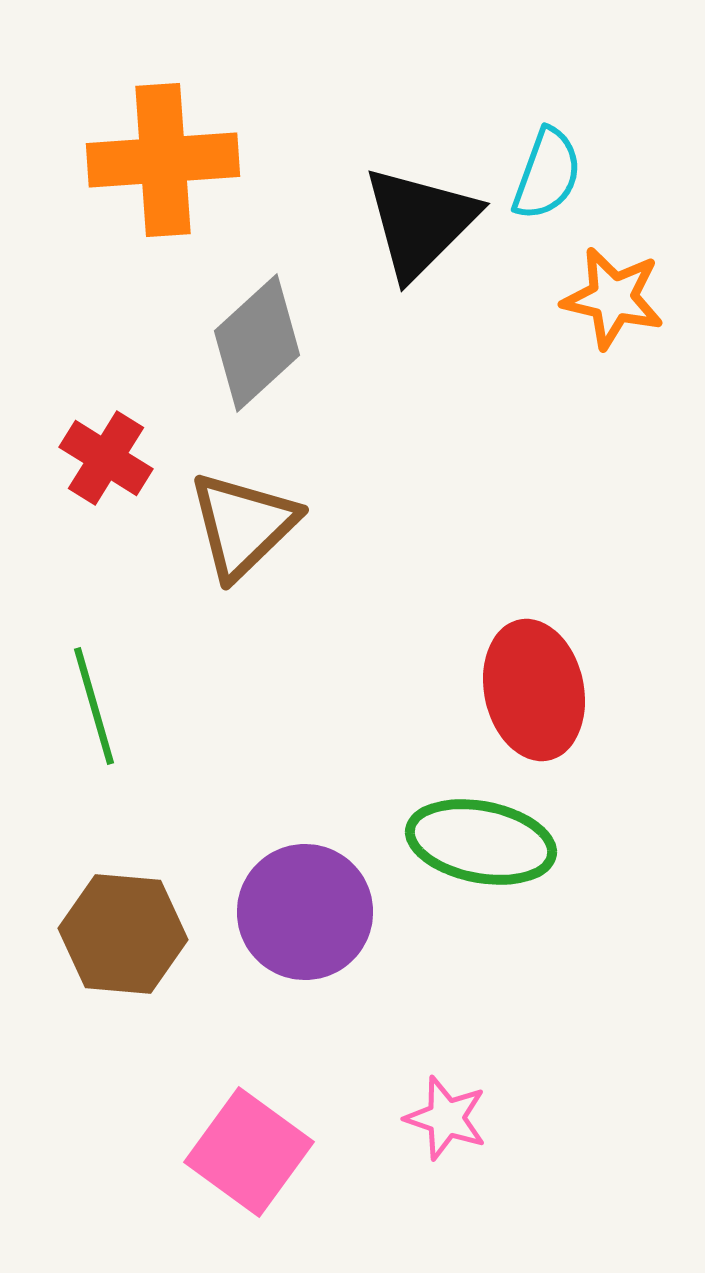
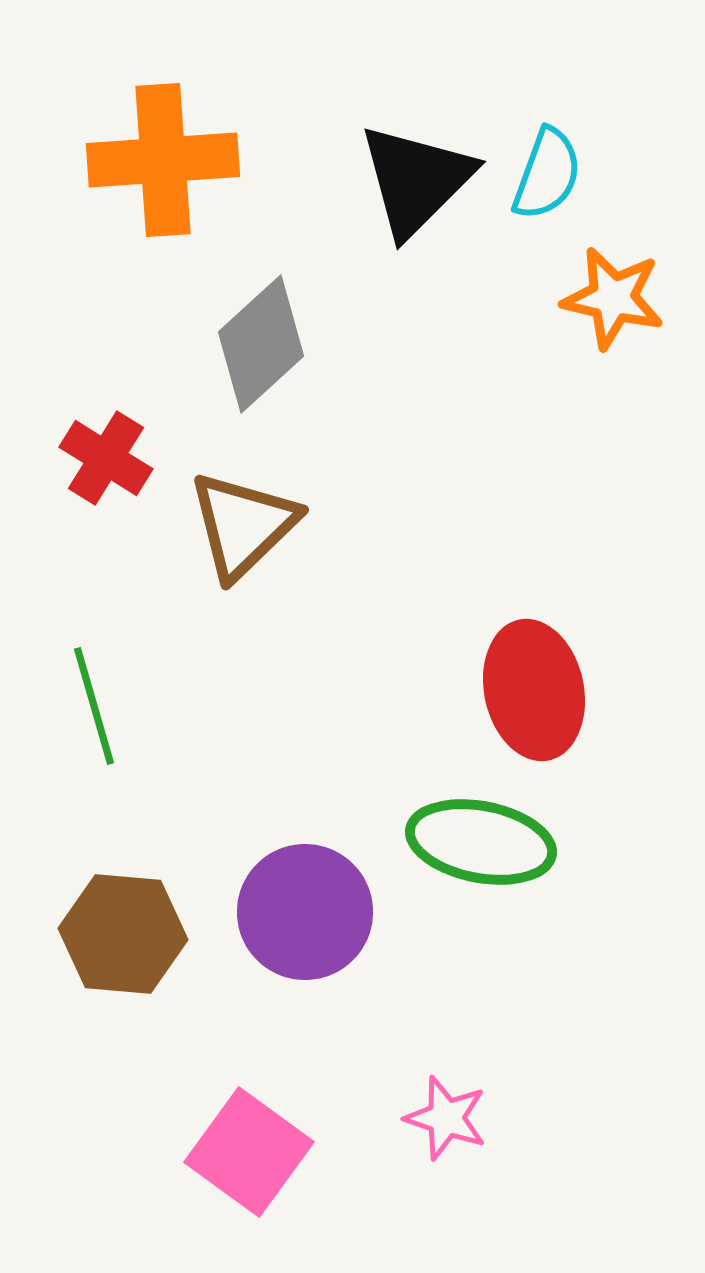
black triangle: moved 4 px left, 42 px up
gray diamond: moved 4 px right, 1 px down
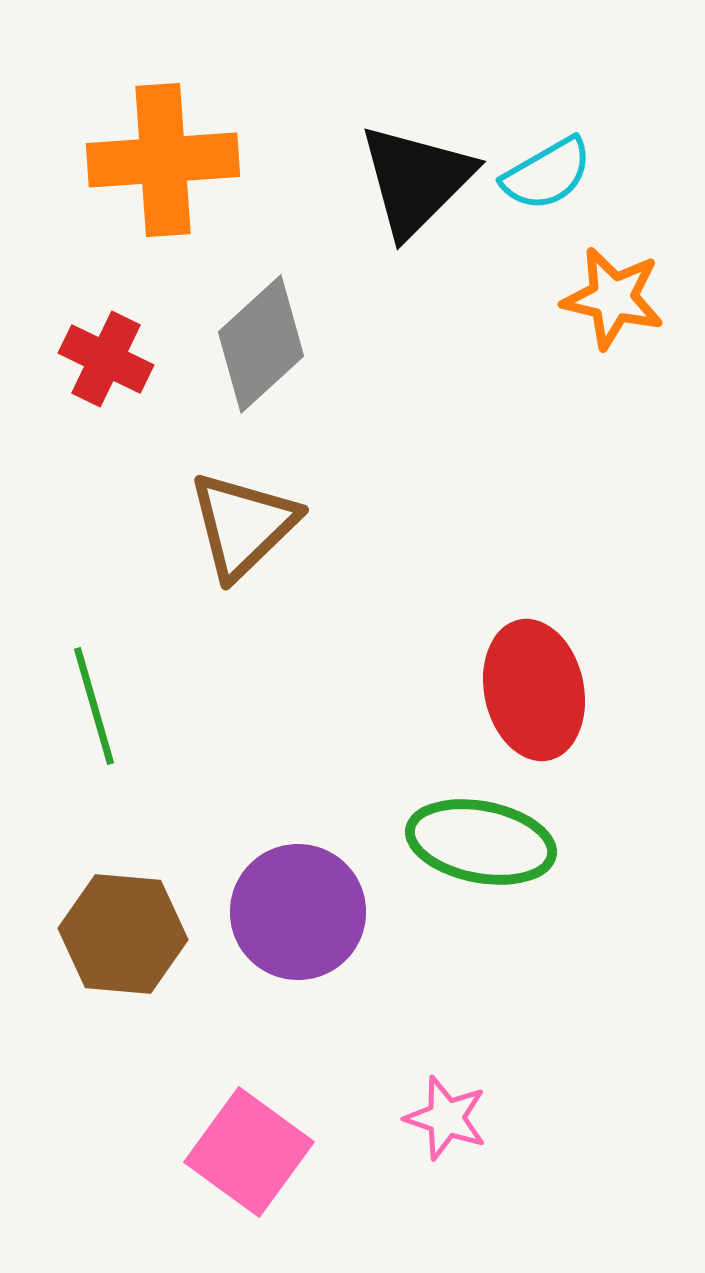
cyan semicircle: rotated 40 degrees clockwise
red cross: moved 99 px up; rotated 6 degrees counterclockwise
purple circle: moved 7 px left
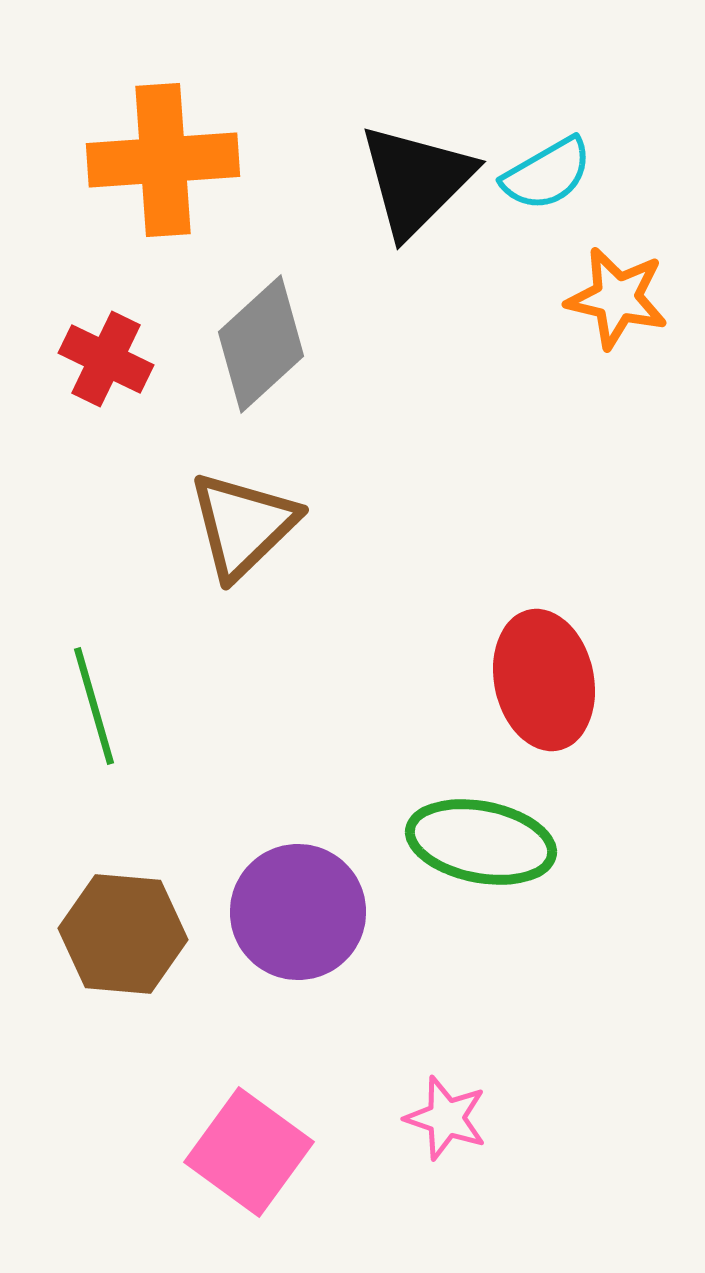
orange star: moved 4 px right
red ellipse: moved 10 px right, 10 px up
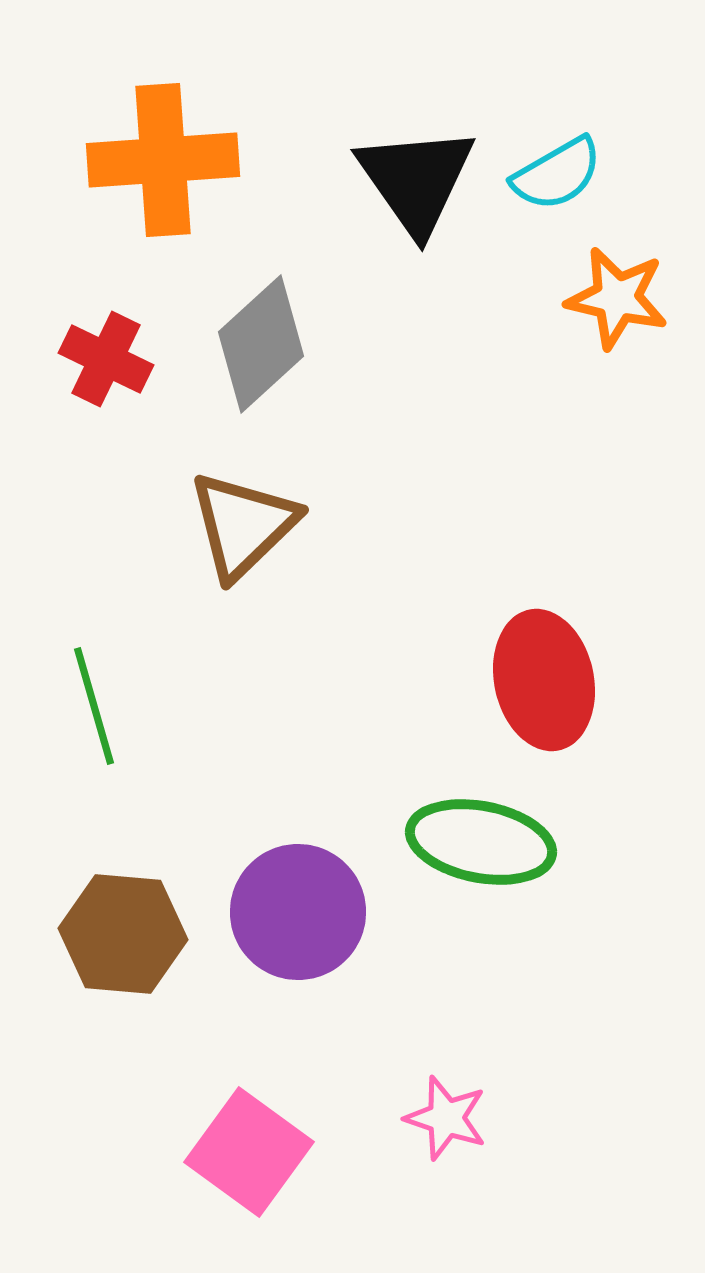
cyan semicircle: moved 10 px right
black triangle: rotated 20 degrees counterclockwise
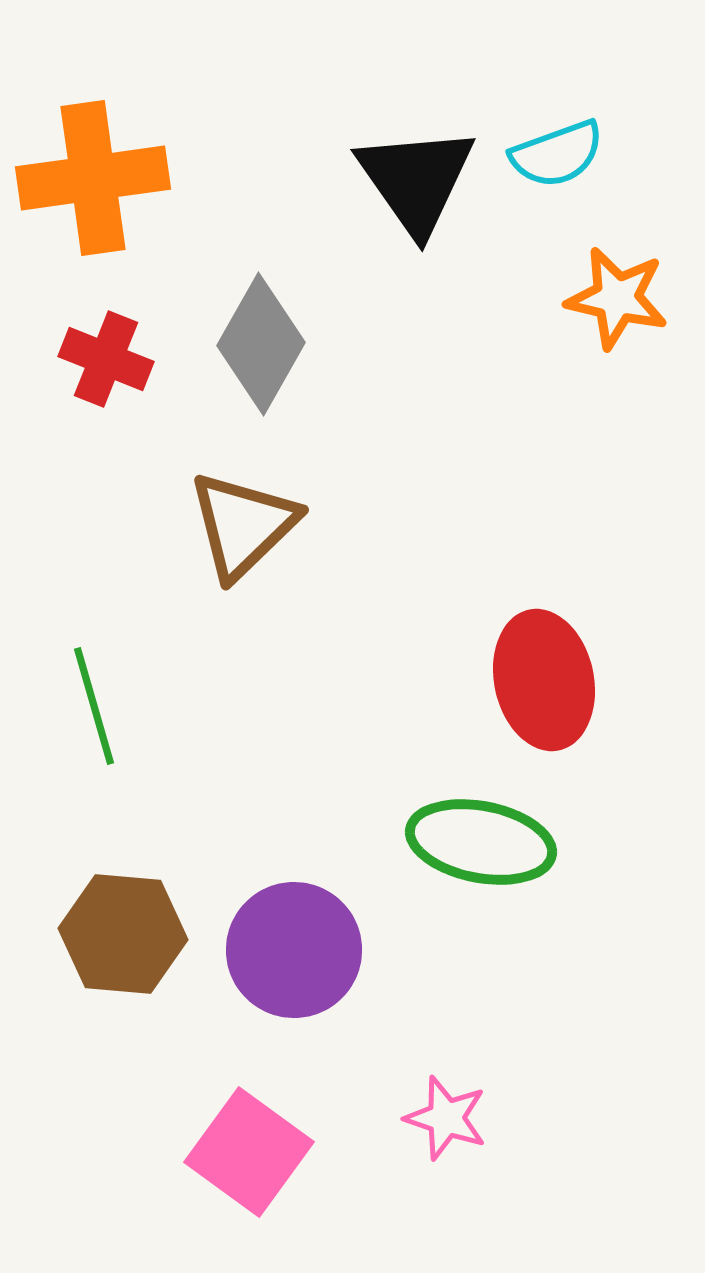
orange cross: moved 70 px left, 18 px down; rotated 4 degrees counterclockwise
cyan semicircle: moved 20 px up; rotated 10 degrees clockwise
gray diamond: rotated 18 degrees counterclockwise
red cross: rotated 4 degrees counterclockwise
purple circle: moved 4 px left, 38 px down
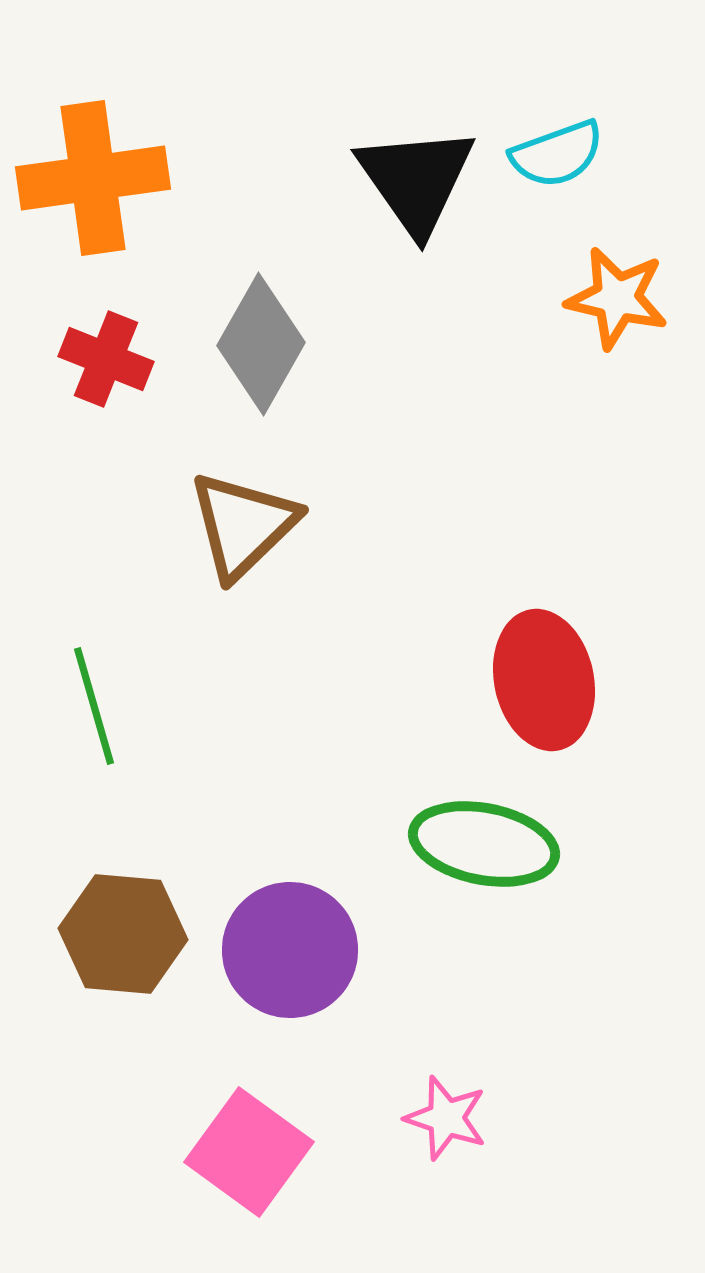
green ellipse: moved 3 px right, 2 px down
purple circle: moved 4 px left
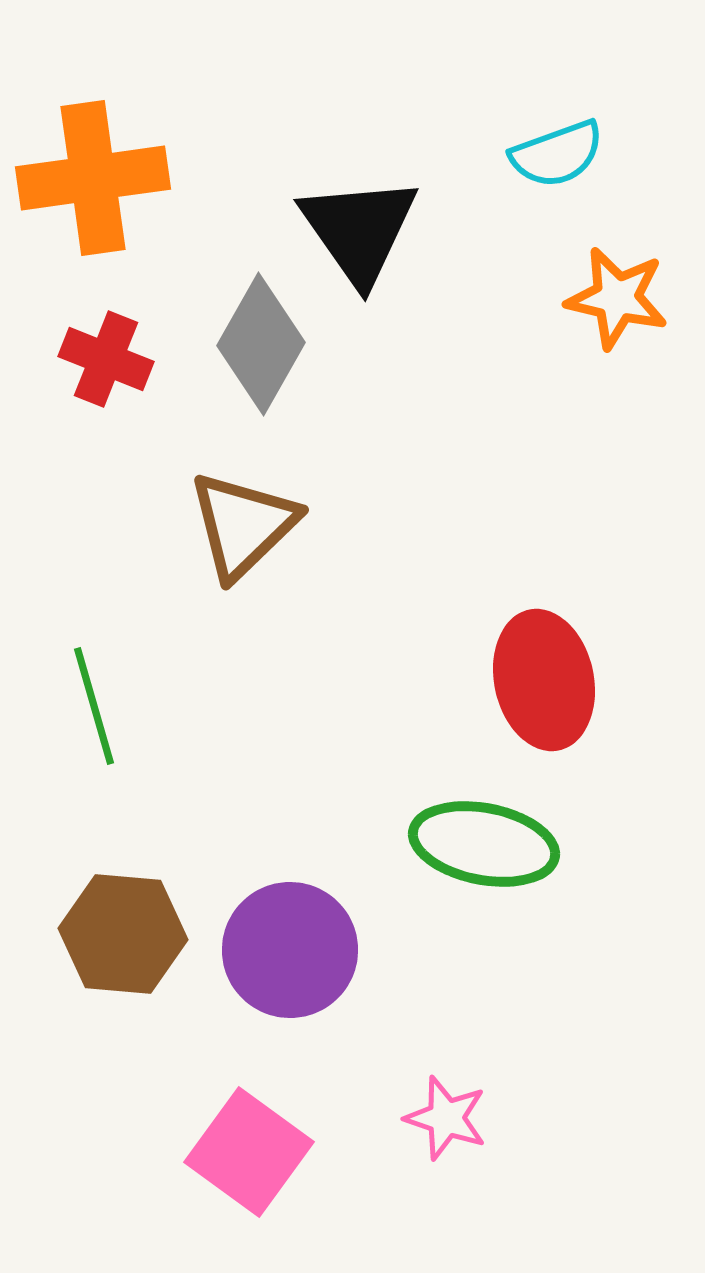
black triangle: moved 57 px left, 50 px down
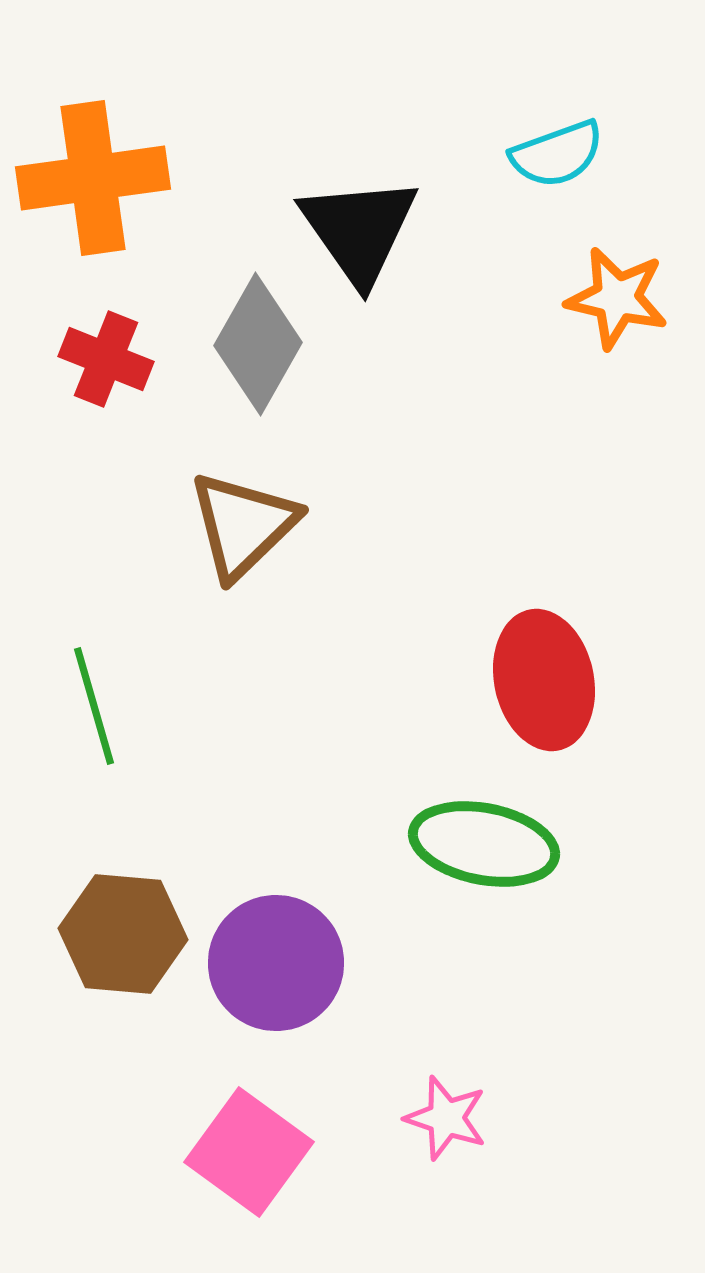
gray diamond: moved 3 px left
purple circle: moved 14 px left, 13 px down
